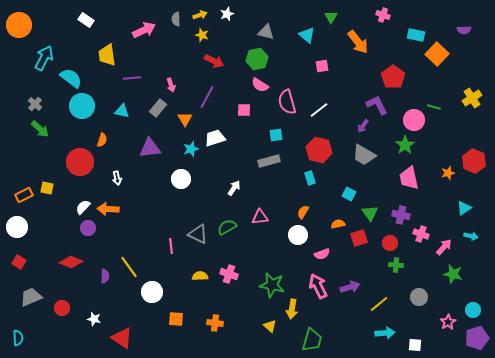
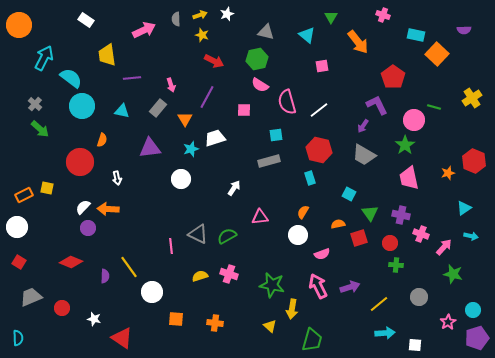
green semicircle at (227, 227): moved 9 px down
yellow semicircle at (200, 276): rotated 14 degrees counterclockwise
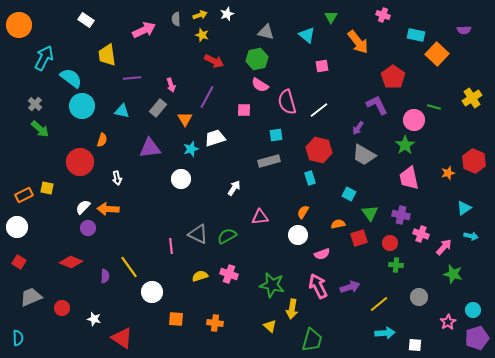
purple arrow at (363, 126): moved 5 px left, 2 px down
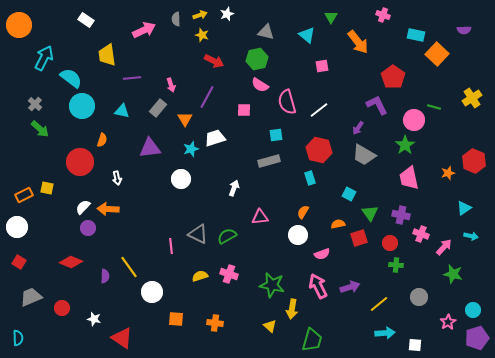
white arrow at (234, 188): rotated 14 degrees counterclockwise
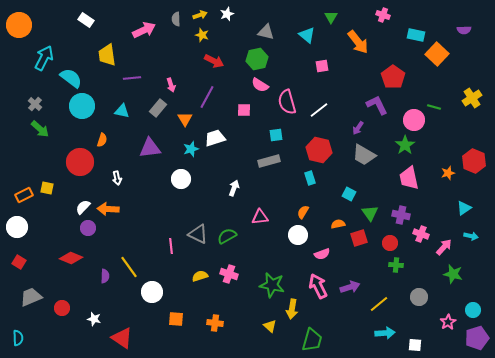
red diamond at (71, 262): moved 4 px up
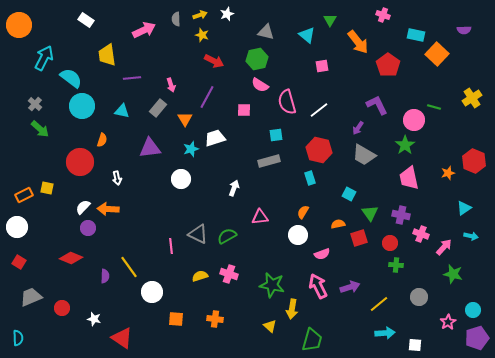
green triangle at (331, 17): moved 1 px left, 3 px down
red pentagon at (393, 77): moved 5 px left, 12 px up
orange cross at (215, 323): moved 4 px up
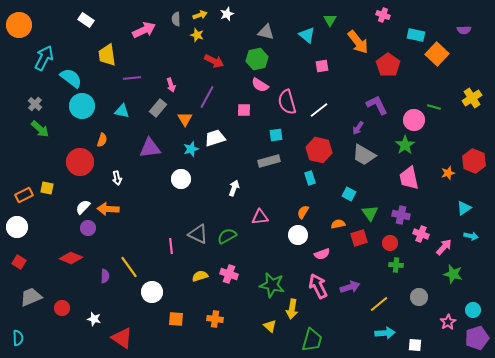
yellow star at (202, 35): moved 5 px left
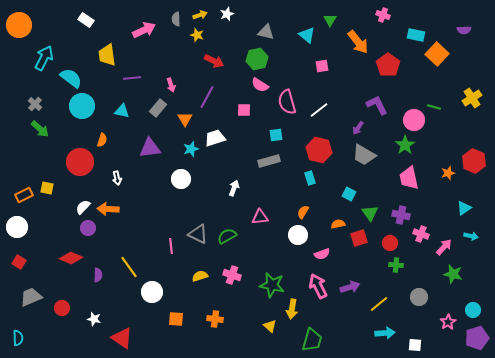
pink cross at (229, 274): moved 3 px right, 1 px down
purple semicircle at (105, 276): moved 7 px left, 1 px up
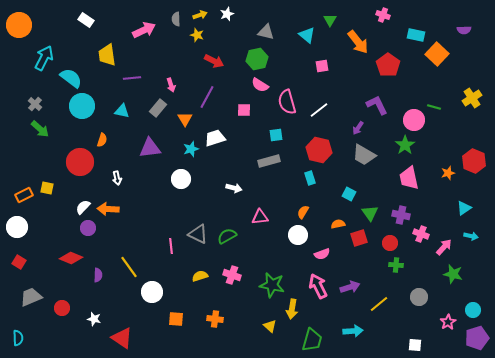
white arrow at (234, 188): rotated 84 degrees clockwise
cyan arrow at (385, 333): moved 32 px left, 2 px up
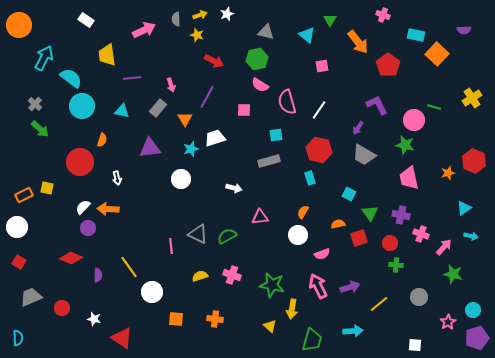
white line at (319, 110): rotated 18 degrees counterclockwise
green star at (405, 145): rotated 24 degrees counterclockwise
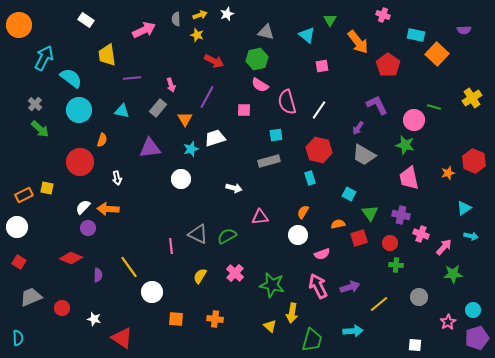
cyan circle at (82, 106): moved 3 px left, 4 px down
green star at (453, 274): rotated 18 degrees counterclockwise
pink cross at (232, 275): moved 3 px right, 2 px up; rotated 24 degrees clockwise
yellow semicircle at (200, 276): rotated 42 degrees counterclockwise
yellow arrow at (292, 309): moved 4 px down
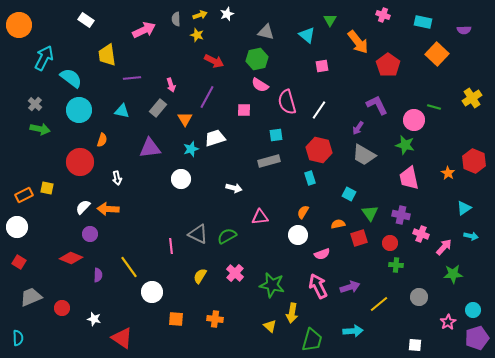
cyan rectangle at (416, 35): moved 7 px right, 13 px up
green arrow at (40, 129): rotated 30 degrees counterclockwise
orange star at (448, 173): rotated 24 degrees counterclockwise
purple circle at (88, 228): moved 2 px right, 6 px down
